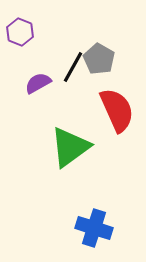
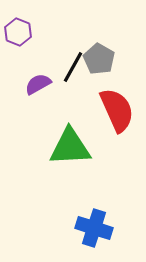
purple hexagon: moved 2 px left
purple semicircle: moved 1 px down
green triangle: rotated 33 degrees clockwise
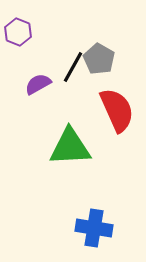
blue cross: rotated 9 degrees counterclockwise
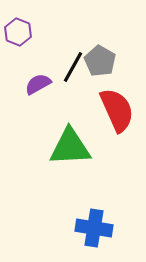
gray pentagon: moved 1 px right, 2 px down
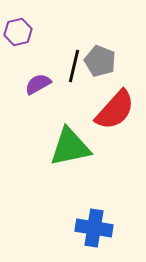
purple hexagon: rotated 24 degrees clockwise
gray pentagon: rotated 8 degrees counterclockwise
black line: moved 1 px right, 1 px up; rotated 16 degrees counterclockwise
red semicircle: moved 2 px left; rotated 66 degrees clockwise
green triangle: rotated 9 degrees counterclockwise
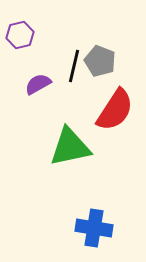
purple hexagon: moved 2 px right, 3 px down
red semicircle: rotated 9 degrees counterclockwise
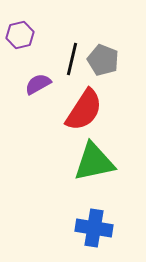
gray pentagon: moved 3 px right, 1 px up
black line: moved 2 px left, 7 px up
red semicircle: moved 31 px left
green triangle: moved 24 px right, 15 px down
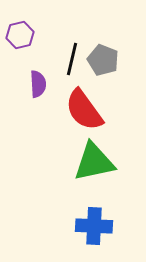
purple semicircle: rotated 116 degrees clockwise
red semicircle: rotated 111 degrees clockwise
blue cross: moved 2 px up; rotated 6 degrees counterclockwise
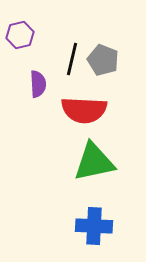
red semicircle: rotated 51 degrees counterclockwise
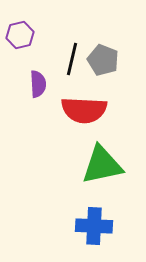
green triangle: moved 8 px right, 3 px down
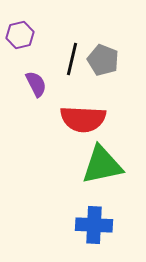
purple semicircle: moved 2 px left; rotated 24 degrees counterclockwise
red semicircle: moved 1 px left, 9 px down
blue cross: moved 1 px up
